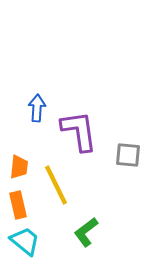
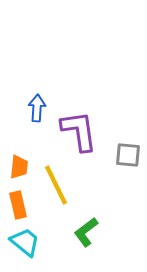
cyan trapezoid: moved 1 px down
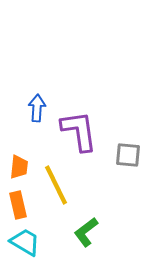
cyan trapezoid: rotated 8 degrees counterclockwise
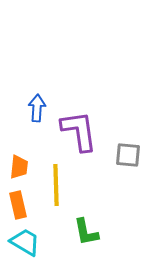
yellow line: rotated 24 degrees clockwise
green L-shape: rotated 64 degrees counterclockwise
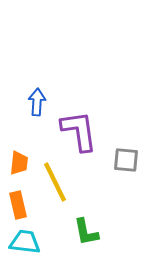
blue arrow: moved 6 px up
gray square: moved 2 px left, 5 px down
orange trapezoid: moved 4 px up
yellow line: moved 1 px left, 3 px up; rotated 24 degrees counterclockwise
cyan trapezoid: rotated 24 degrees counterclockwise
